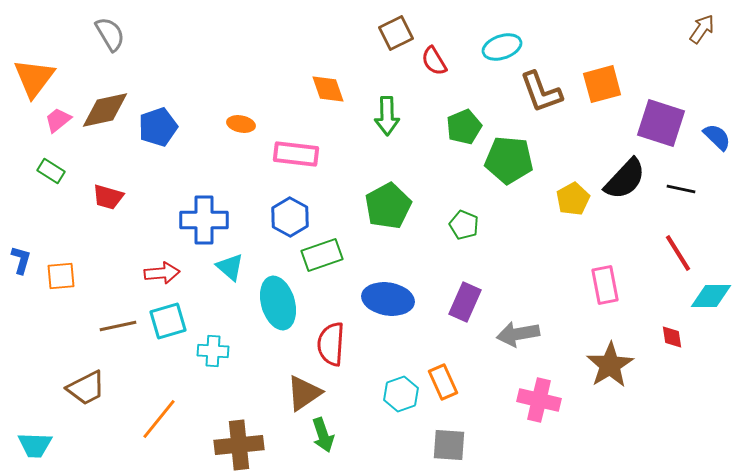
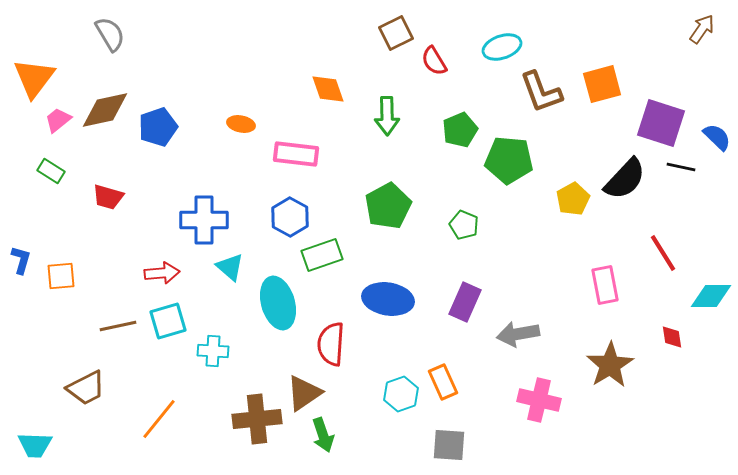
green pentagon at (464, 127): moved 4 px left, 3 px down
black line at (681, 189): moved 22 px up
red line at (678, 253): moved 15 px left
brown cross at (239, 445): moved 18 px right, 26 px up
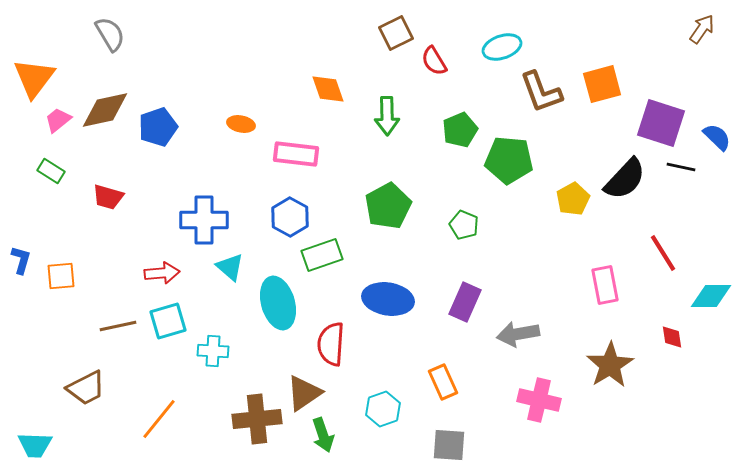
cyan hexagon at (401, 394): moved 18 px left, 15 px down
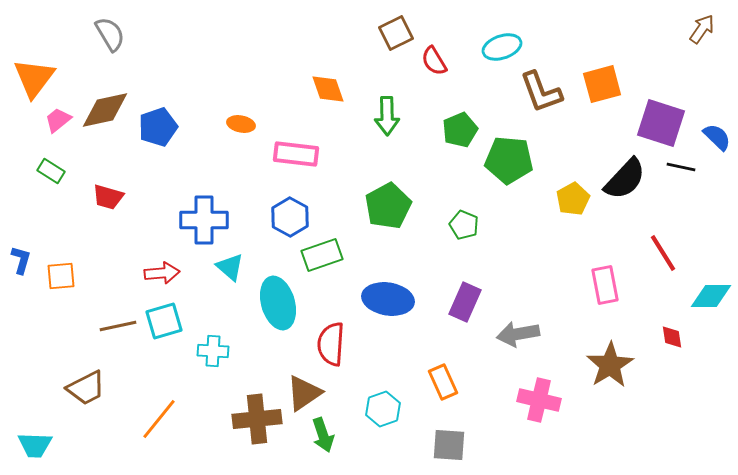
cyan square at (168, 321): moved 4 px left
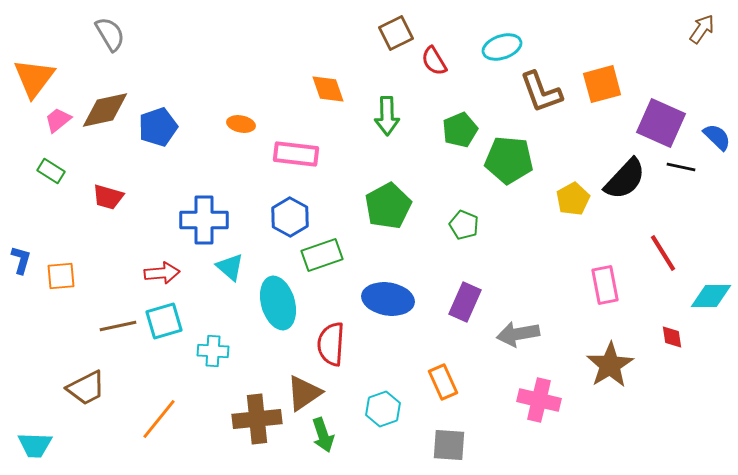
purple square at (661, 123): rotated 6 degrees clockwise
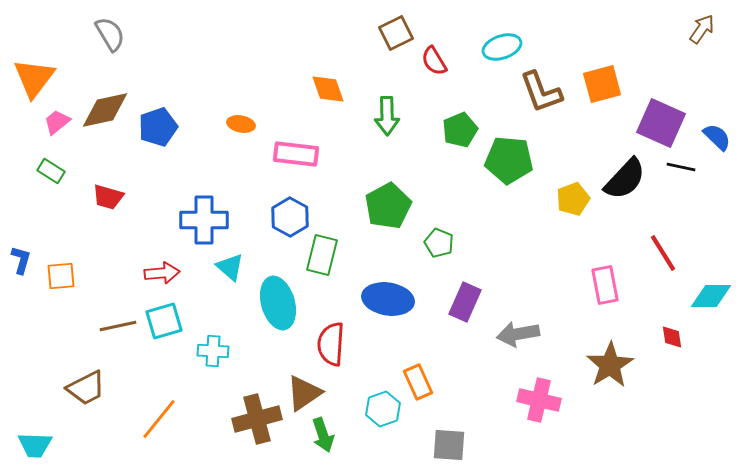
pink trapezoid at (58, 120): moved 1 px left, 2 px down
yellow pentagon at (573, 199): rotated 8 degrees clockwise
green pentagon at (464, 225): moved 25 px left, 18 px down
green rectangle at (322, 255): rotated 57 degrees counterclockwise
orange rectangle at (443, 382): moved 25 px left
brown cross at (257, 419): rotated 9 degrees counterclockwise
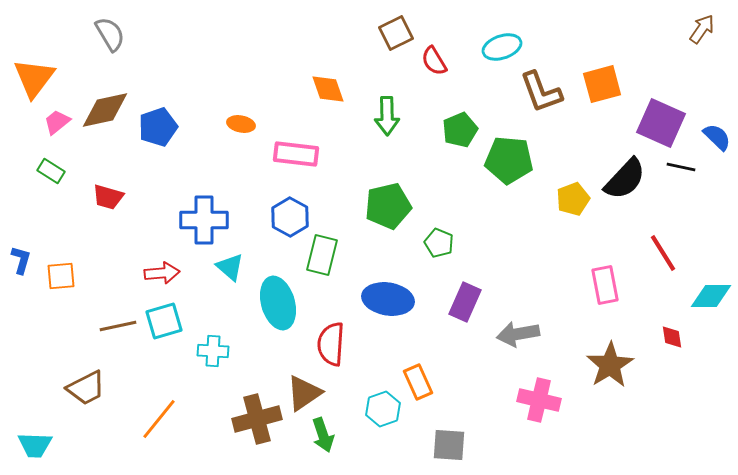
green pentagon at (388, 206): rotated 15 degrees clockwise
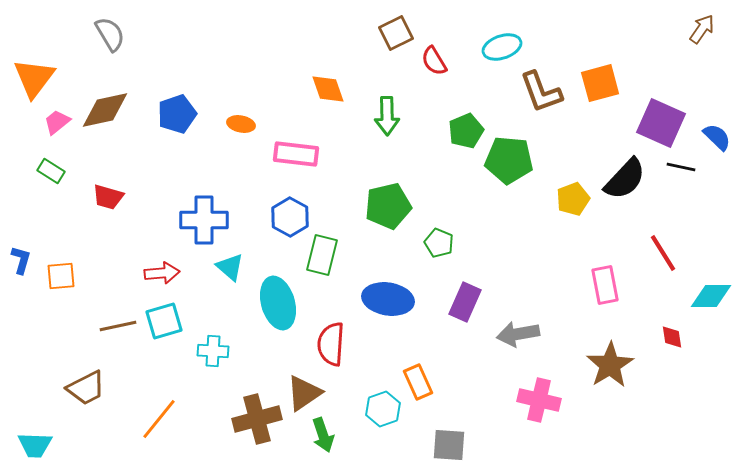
orange square at (602, 84): moved 2 px left, 1 px up
blue pentagon at (158, 127): moved 19 px right, 13 px up
green pentagon at (460, 130): moved 6 px right, 1 px down
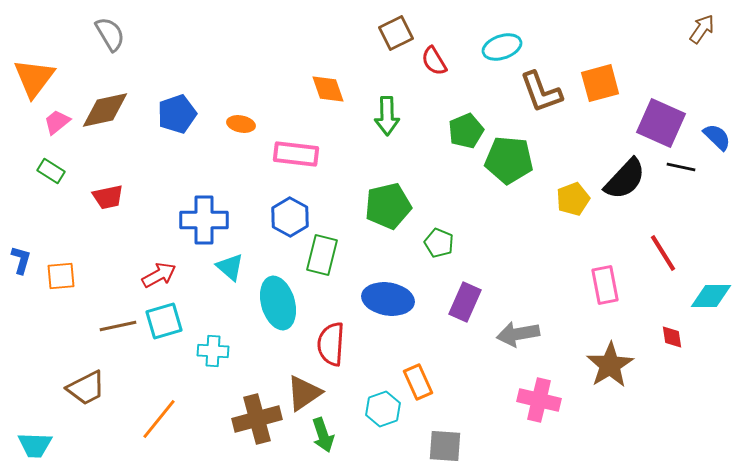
red trapezoid at (108, 197): rotated 28 degrees counterclockwise
red arrow at (162, 273): moved 3 px left, 2 px down; rotated 24 degrees counterclockwise
gray square at (449, 445): moved 4 px left, 1 px down
